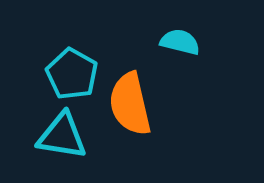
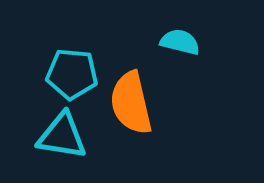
cyan pentagon: rotated 24 degrees counterclockwise
orange semicircle: moved 1 px right, 1 px up
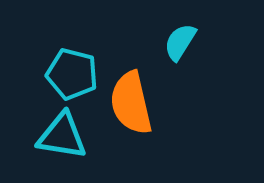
cyan semicircle: rotated 72 degrees counterclockwise
cyan pentagon: rotated 9 degrees clockwise
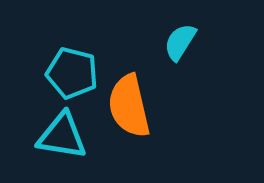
cyan pentagon: moved 1 px up
orange semicircle: moved 2 px left, 3 px down
